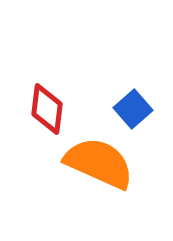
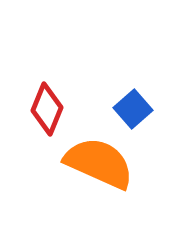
red diamond: rotated 15 degrees clockwise
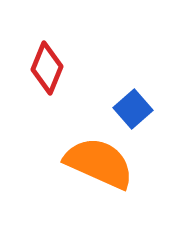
red diamond: moved 41 px up
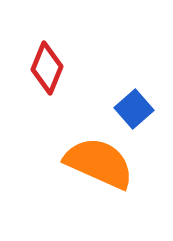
blue square: moved 1 px right
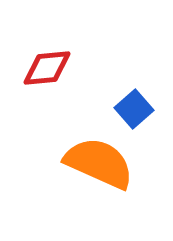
red diamond: rotated 63 degrees clockwise
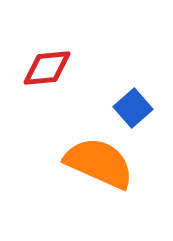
blue square: moved 1 px left, 1 px up
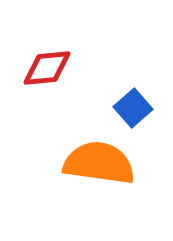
orange semicircle: rotated 16 degrees counterclockwise
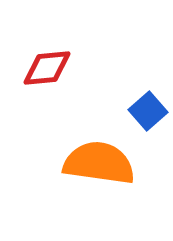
blue square: moved 15 px right, 3 px down
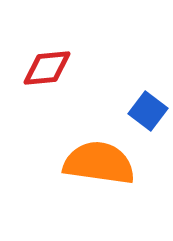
blue square: rotated 12 degrees counterclockwise
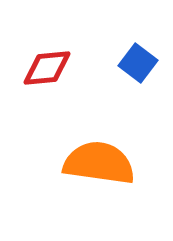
blue square: moved 10 px left, 48 px up
